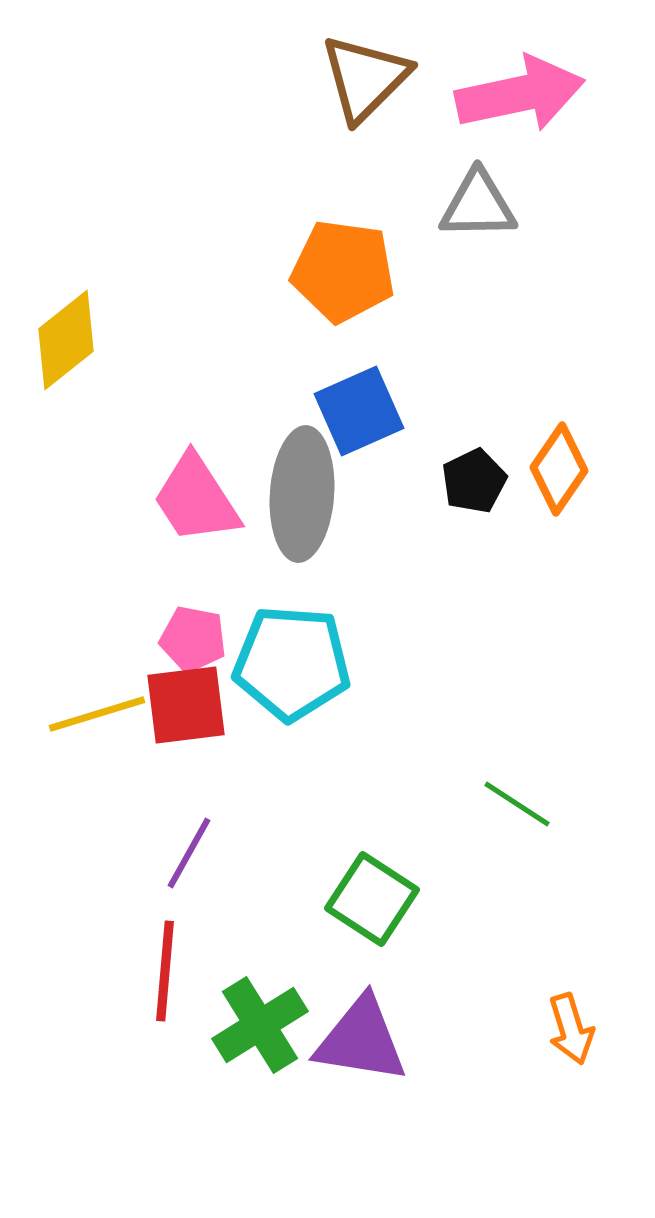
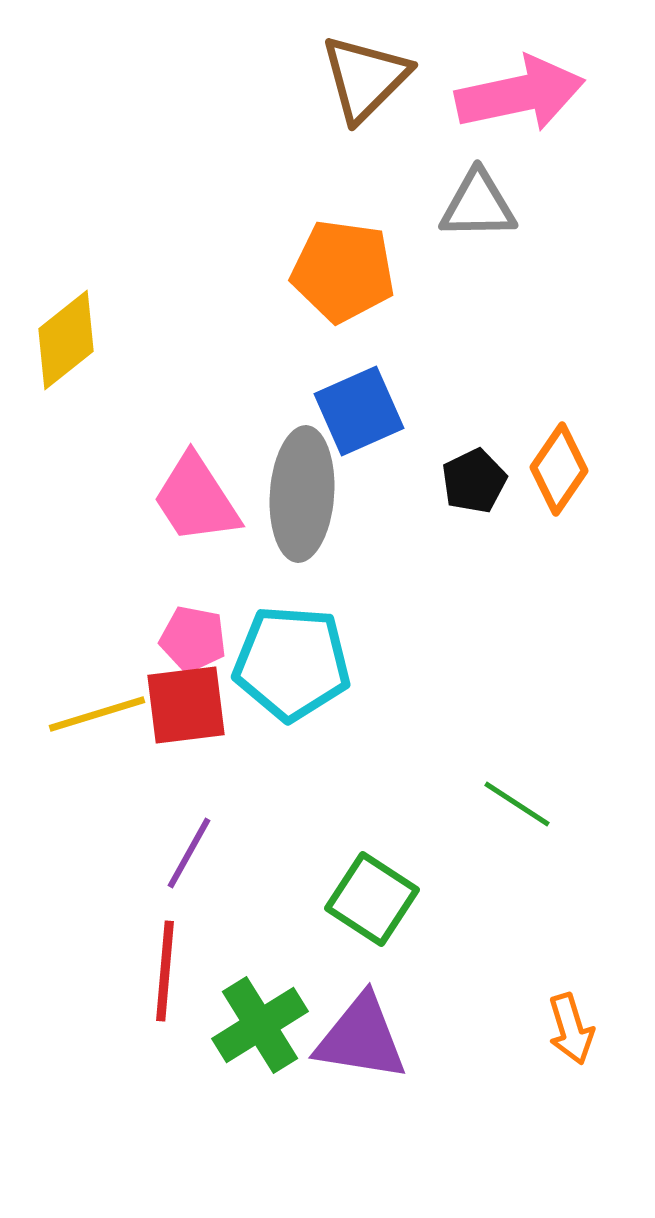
purple triangle: moved 2 px up
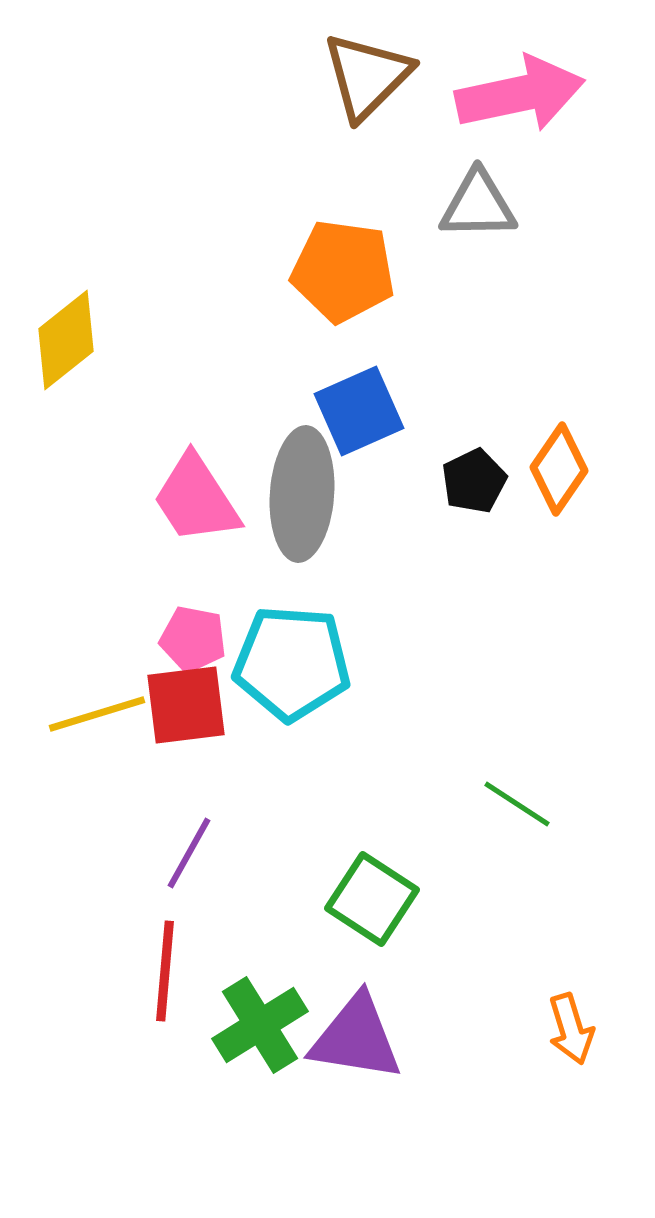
brown triangle: moved 2 px right, 2 px up
purple triangle: moved 5 px left
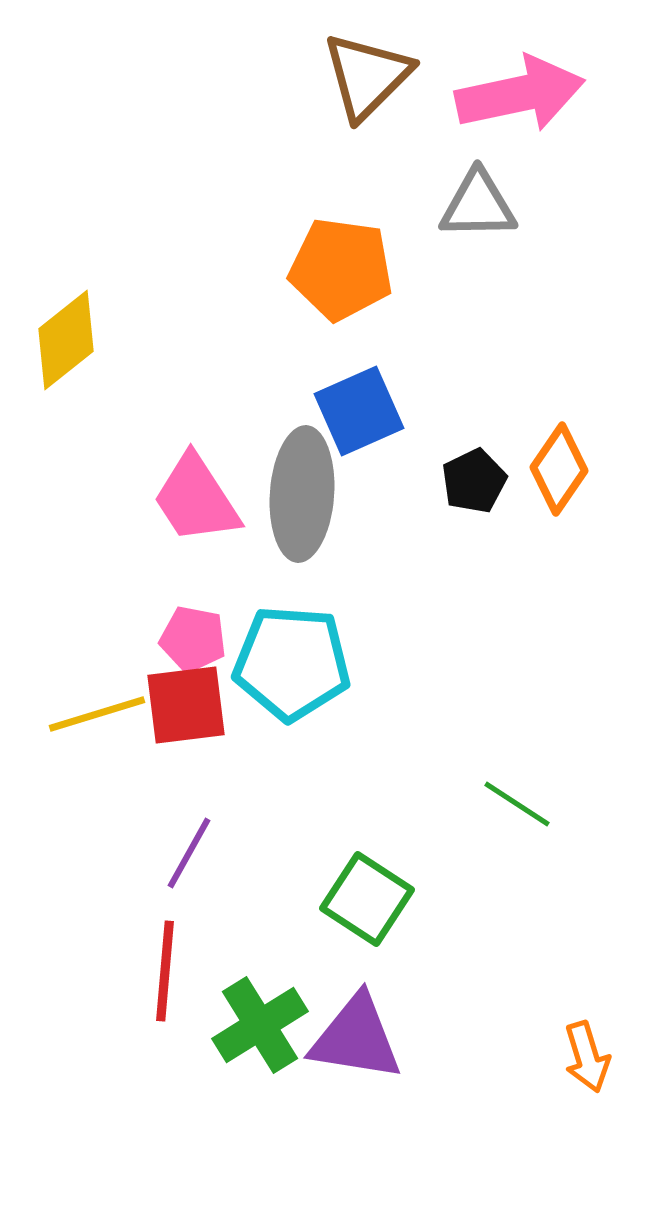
orange pentagon: moved 2 px left, 2 px up
green square: moved 5 px left
orange arrow: moved 16 px right, 28 px down
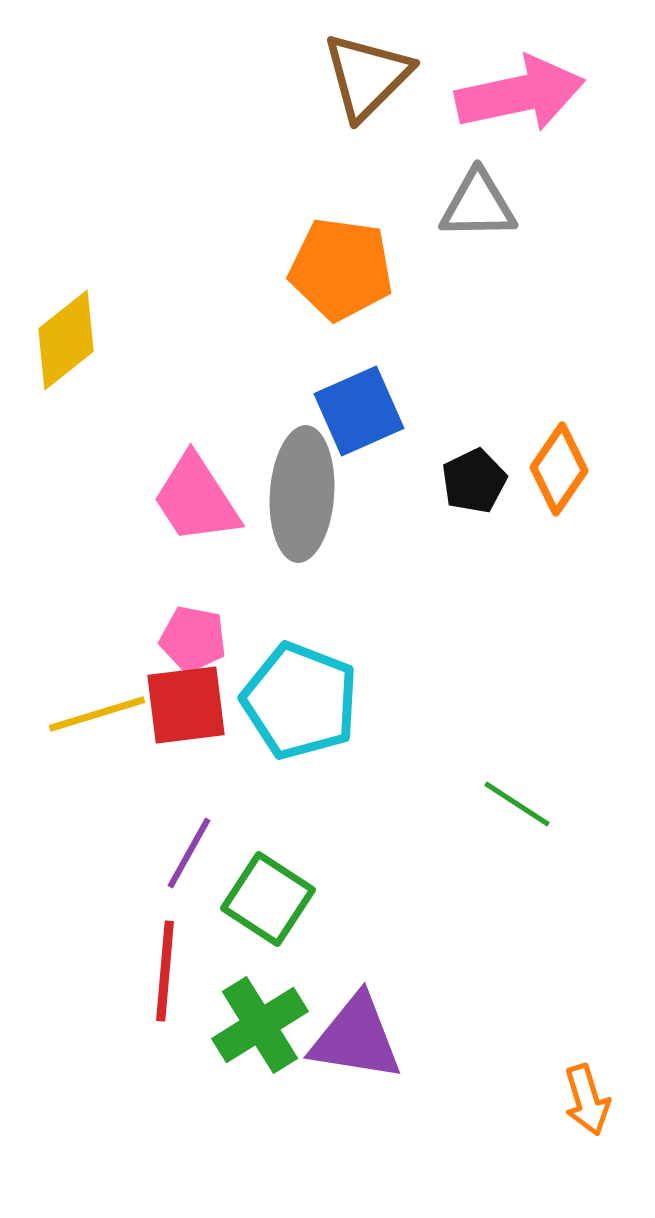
cyan pentagon: moved 8 px right, 38 px down; rotated 17 degrees clockwise
green square: moved 99 px left
orange arrow: moved 43 px down
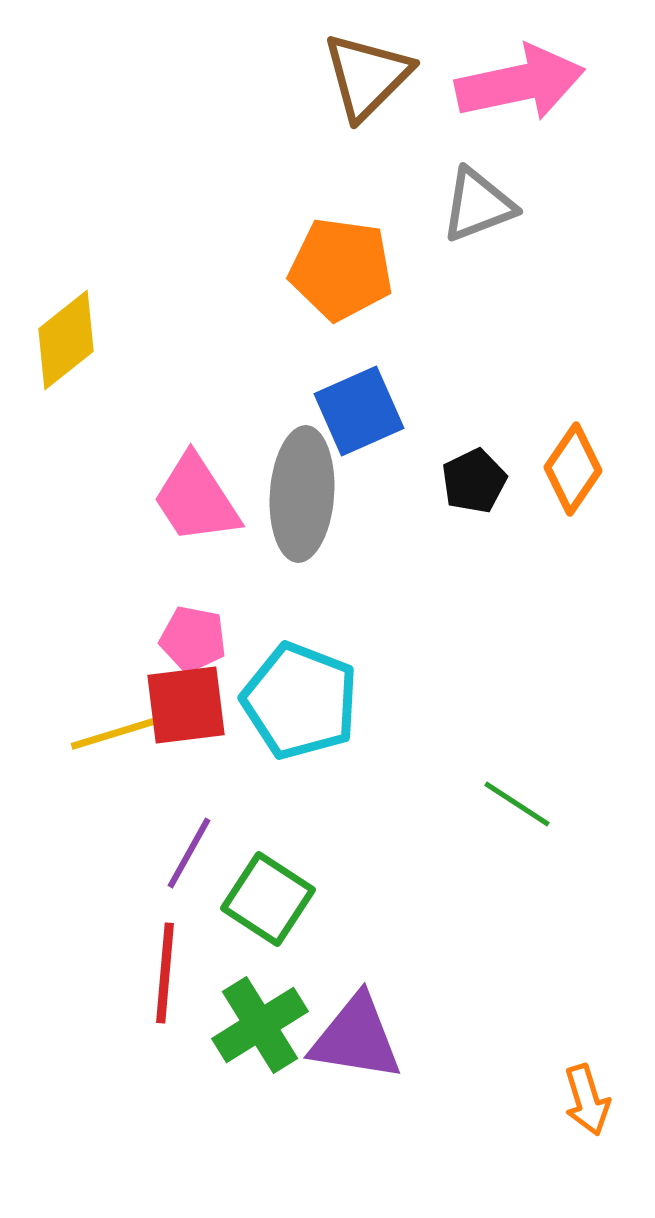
pink arrow: moved 11 px up
gray triangle: rotated 20 degrees counterclockwise
orange diamond: moved 14 px right
yellow line: moved 22 px right, 18 px down
red line: moved 2 px down
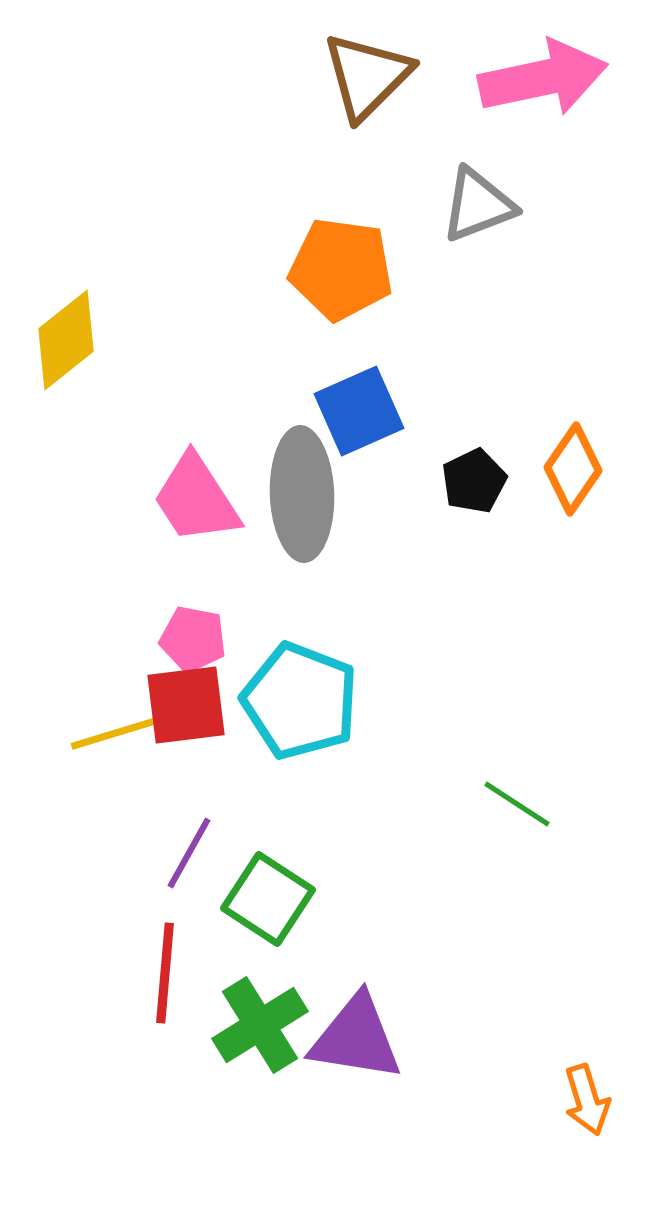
pink arrow: moved 23 px right, 5 px up
gray ellipse: rotated 6 degrees counterclockwise
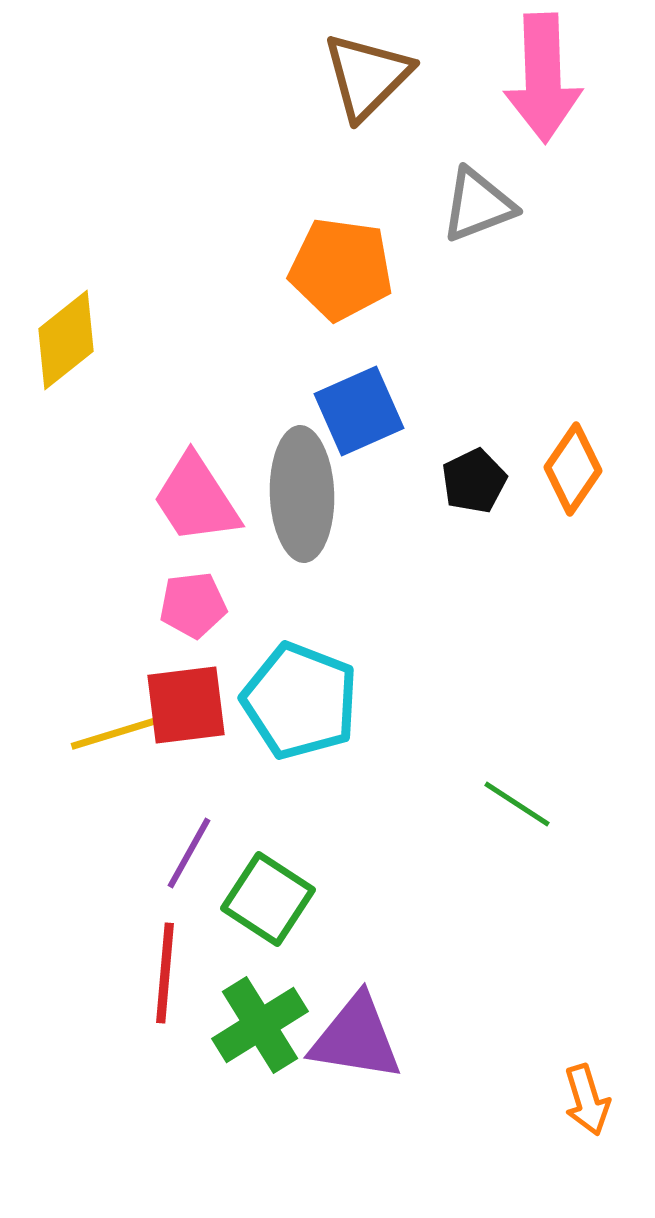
pink arrow: rotated 100 degrees clockwise
pink pentagon: moved 34 px up; rotated 18 degrees counterclockwise
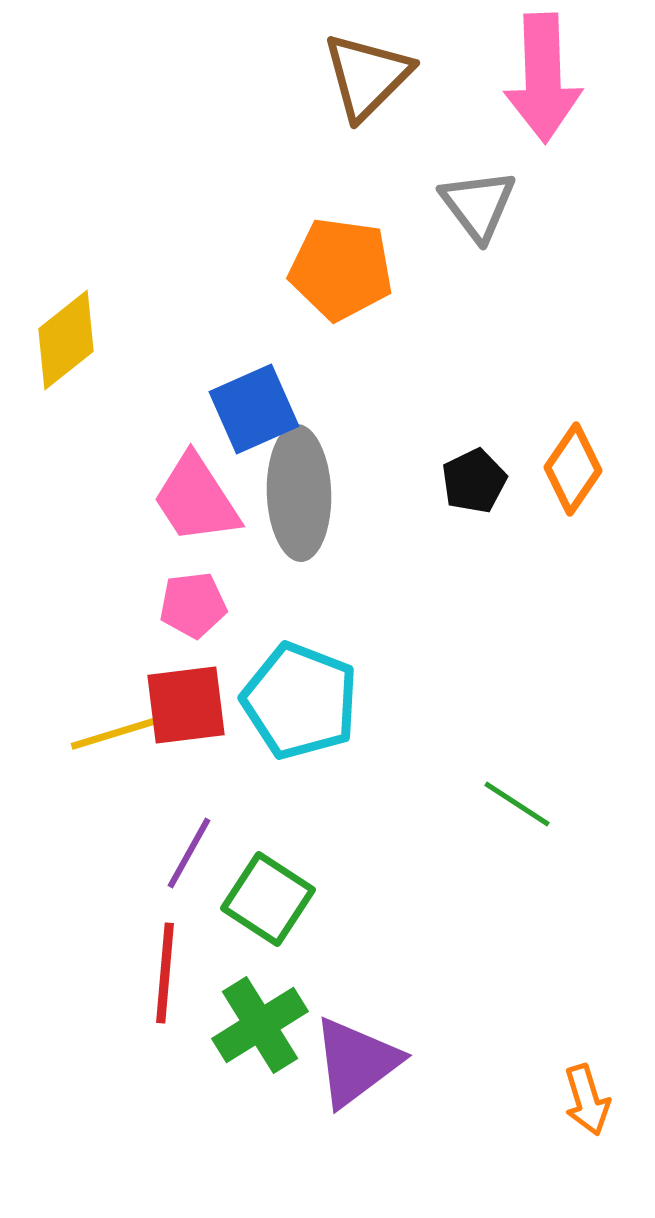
gray triangle: rotated 46 degrees counterclockwise
blue square: moved 105 px left, 2 px up
gray ellipse: moved 3 px left, 1 px up
purple triangle: moved 24 px down; rotated 46 degrees counterclockwise
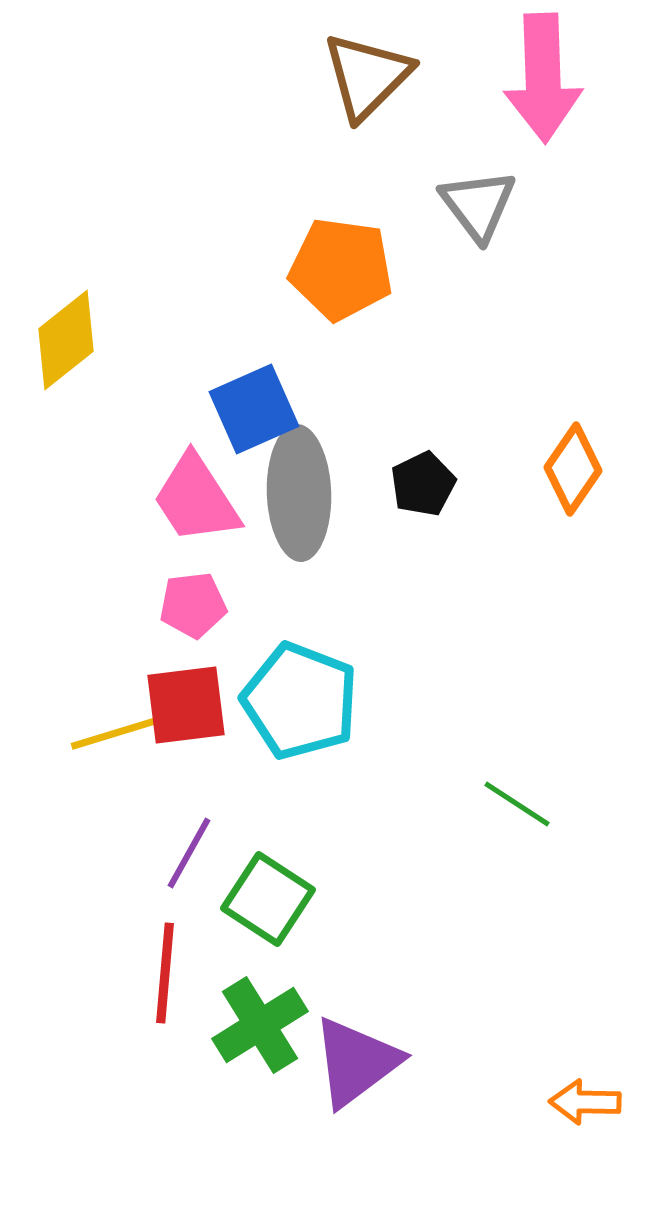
black pentagon: moved 51 px left, 3 px down
orange arrow: moved 2 px left, 2 px down; rotated 108 degrees clockwise
